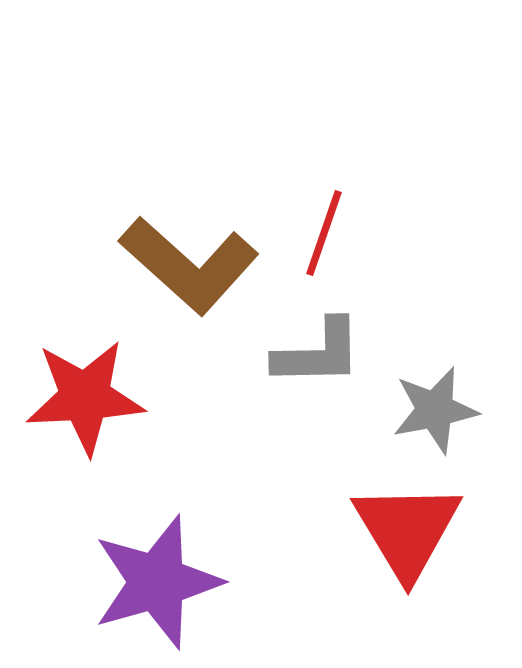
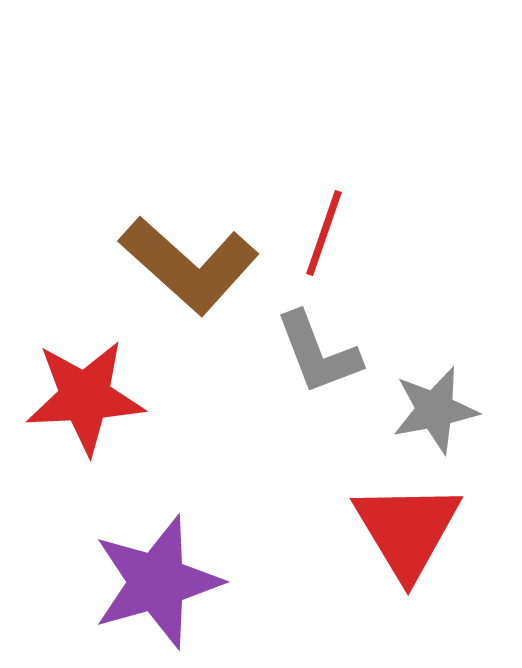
gray L-shape: rotated 70 degrees clockwise
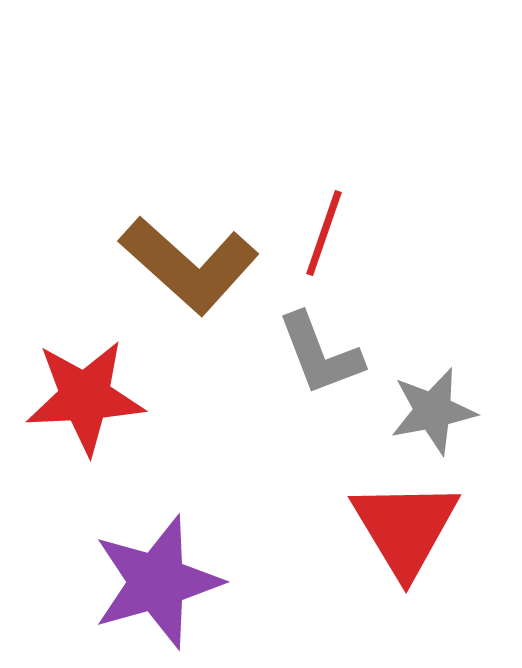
gray L-shape: moved 2 px right, 1 px down
gray star: moved 2 px left, 1 px down
red triangle: moved 2 px left, 2 px up
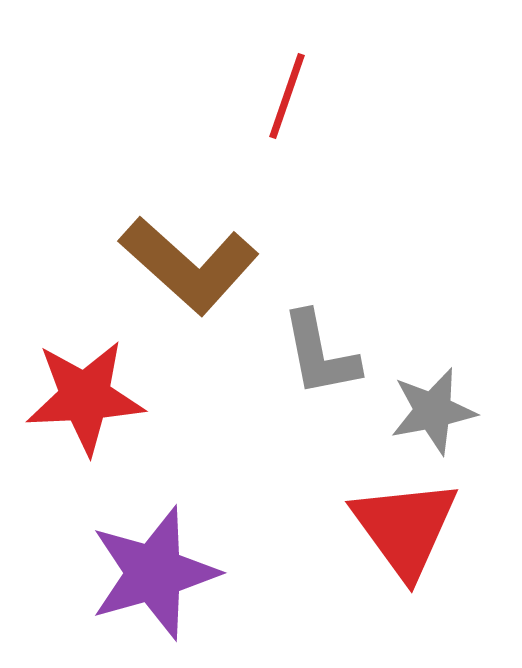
red line: moved 37 px left, 137 px up
gray L-shape: rotated 10 degrees clockwise
red triangle: rotated 5 degrees counterclockwise
purple star: moved 3 px left, 9 px up
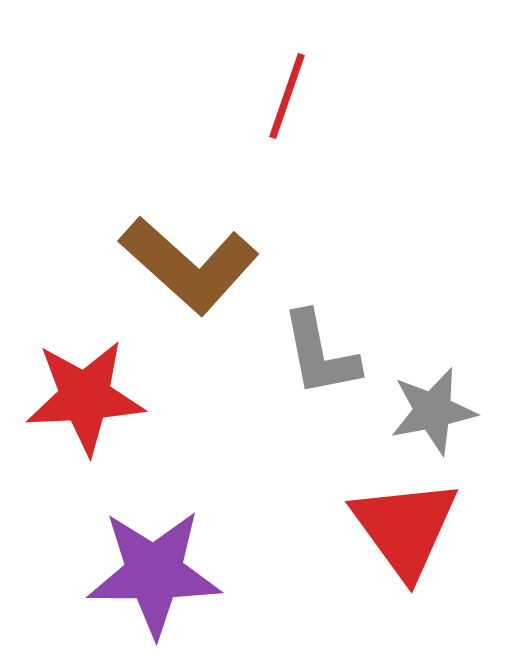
purple star: rotated 16 degrees clockwise
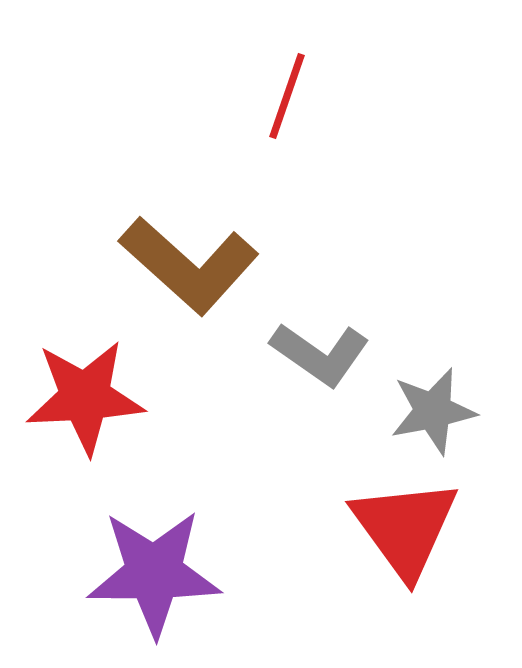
gray L-shape: rotated 44 degrees counterclockwise
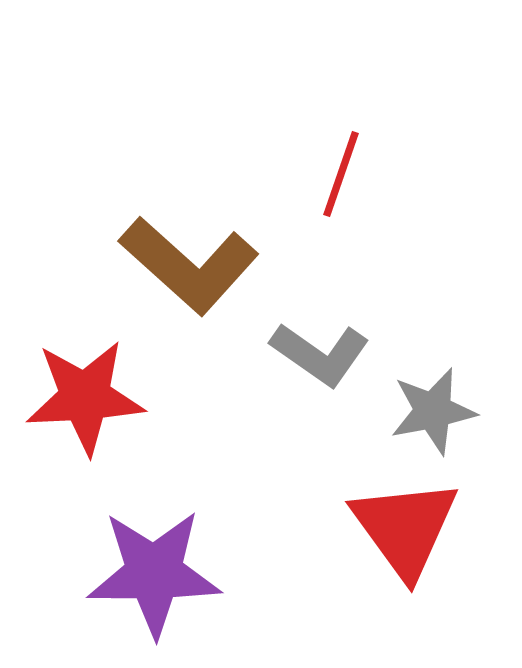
red line: moved 54 px right, 78 px down
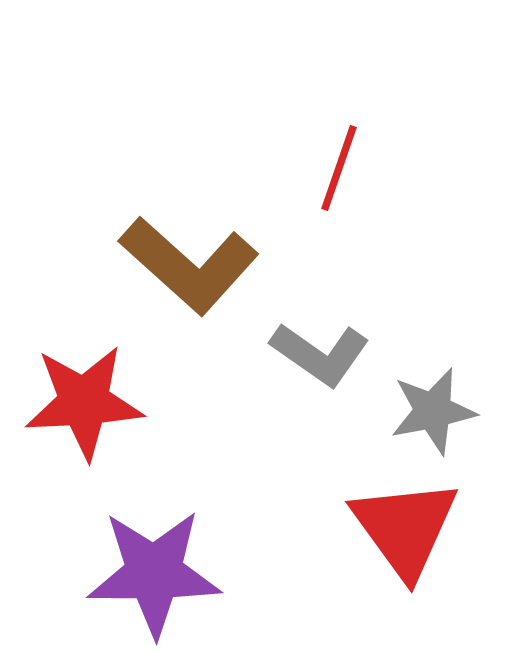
red line: moved 2 px left, 6 px up
red star: moved 1 px left, 5 px down
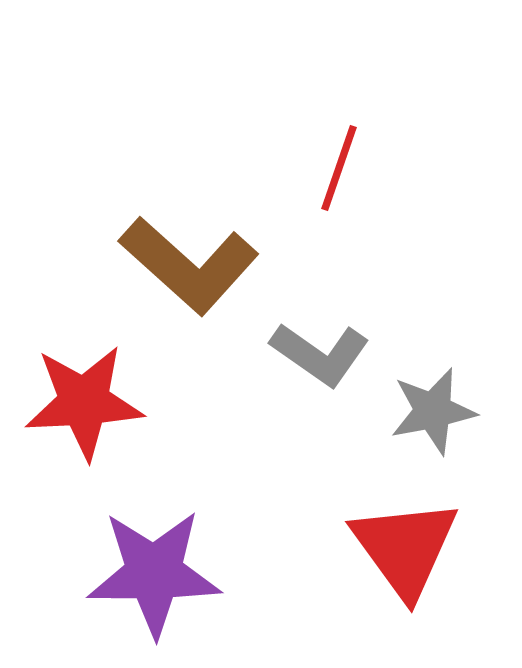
red triangle: moved 20 px down
